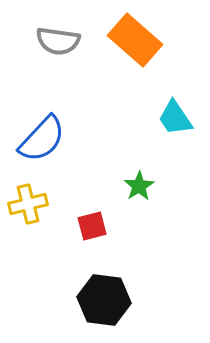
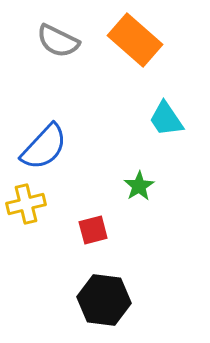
gray semicircle: rotated 18 degrees clockwise
cyan trapezoid: moved 9 px left, 1 px down
blue semicircle: moved 2 px right, 8 px down
yellow cross: moved 2 px left
red square: moved 1 px right, 4 px down
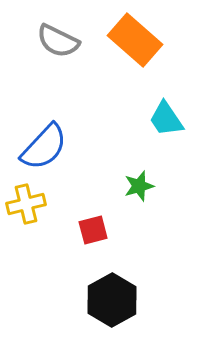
green star: rotated 16 degrees clockwise
black hexagon: moved 8 px right; rotated 24 degrees clockwise
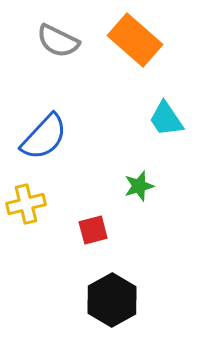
blue semicircle: moved 10 px up
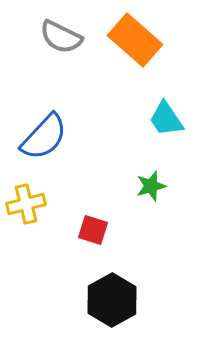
gray semicircle: moved 3 px right, 4 px up
green star: moved 12 px right
red square: rotated 32 degrees clockwise
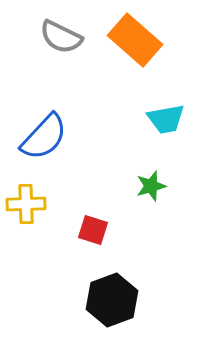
cyan trapezoid: rotated 66 degrees counterclockwise
yellow cross: rotated 12 degrees clockwise
black hexagon: rotated 9 degrees clockwise
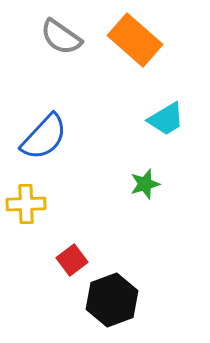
gray semicircle: rotated 9 degrees clockwise
cyan trapezoid: rotated 21 degrees counterclockwise
green star: moved 6 px left, 2 px up
red square: moved 21 px left, 30 px down; rotated 36 degrees clockwise
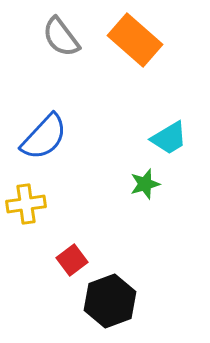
gray semicircle: rotated 18 degrees clockwise
cyan trapezoid: moved 3 px right, 19 px down
yellow cross: rotated 6 degrees counterclockwise
black hexagon: moved 2 px left, 1 px down
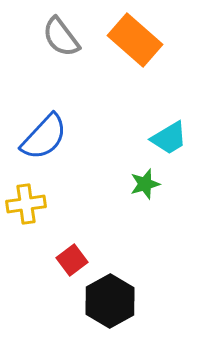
black hexagon: rotated 9 degrees counterclockwise
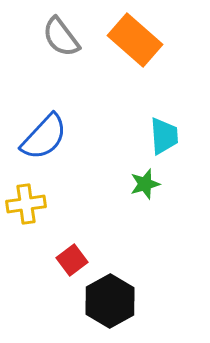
cyan trapezoid: moved 5 px left, 2 px up; rotated 63 degrees counterclockwise
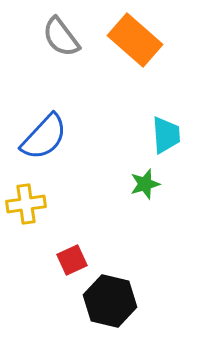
cyan trapezoid: moved 2 px right, 1 px up
red square: rotated 12 degrees clockwise
black hexagon: rotated 18 degrees counterclockwise
